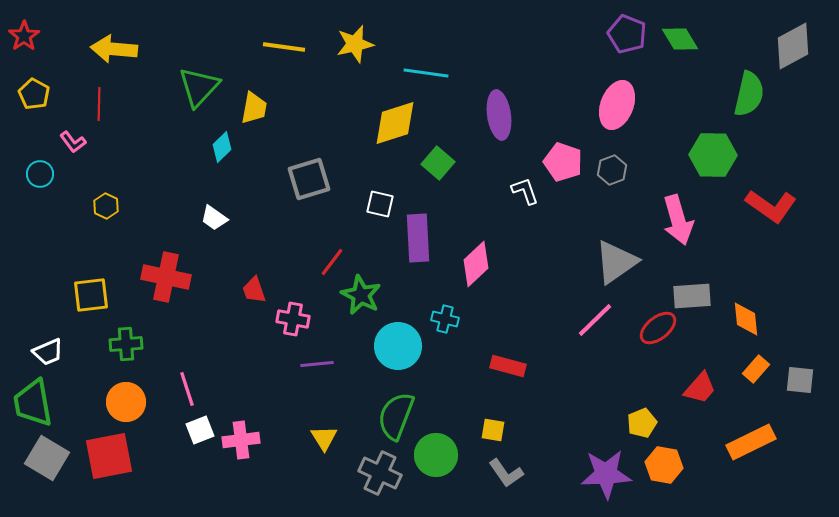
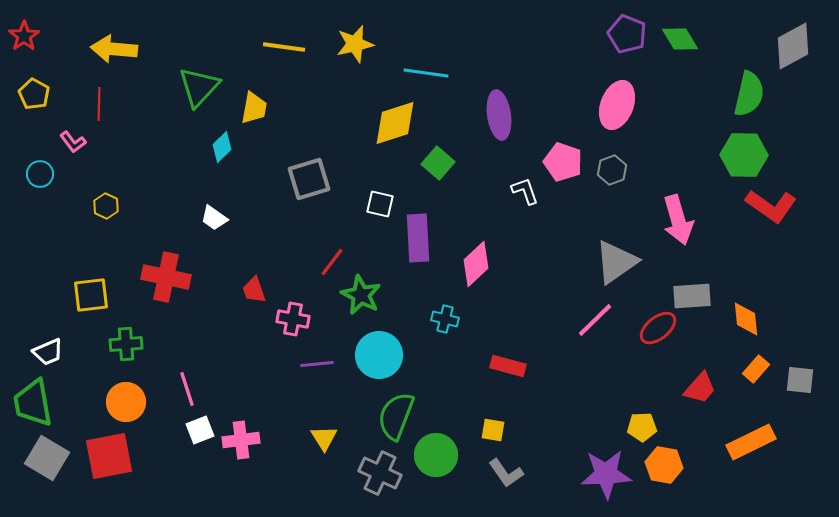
green hexagon at (713, 155): moved 31 px right
cyan circle at (398, 346): moved 19 px left, 9 px down
yellow pentagon at (642, 423): moved 4 px down; rotated 20 degrees clockwise
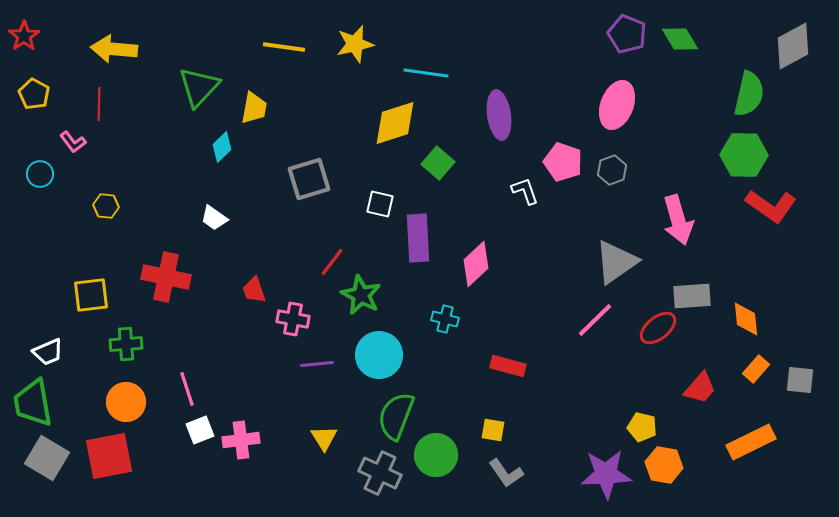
yellow hexagon at (106, 206): rotated 20 degrees counterclockwise
yellow pentagon at (642, 427): rotated 16 degrees clockwise
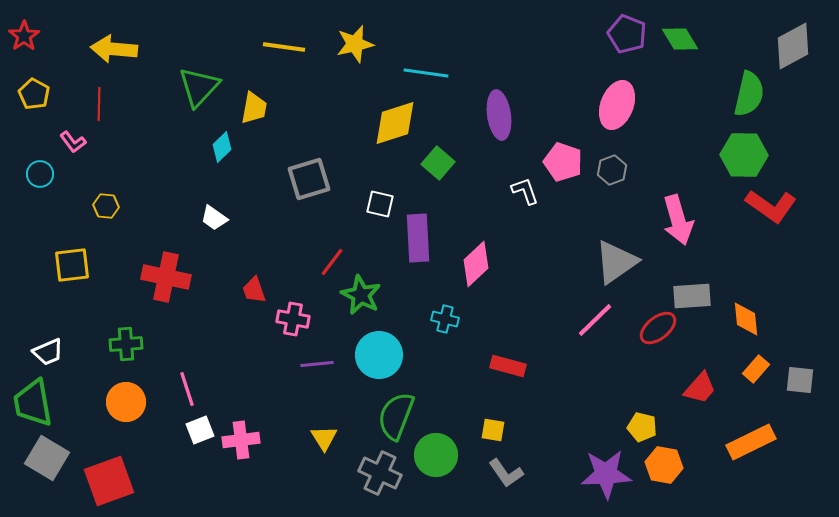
yellow square at (91, 295): moved 19 px left, 30 px up
red square at (109, 456): moved 25 px down; rotated 9 degrees counterclockwise
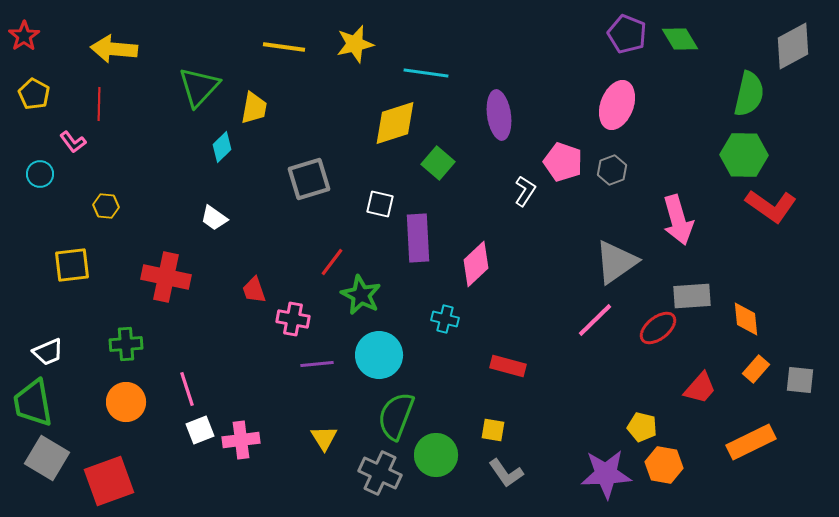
white L-shape at (525, 191): rotated 52 degrees clockwise
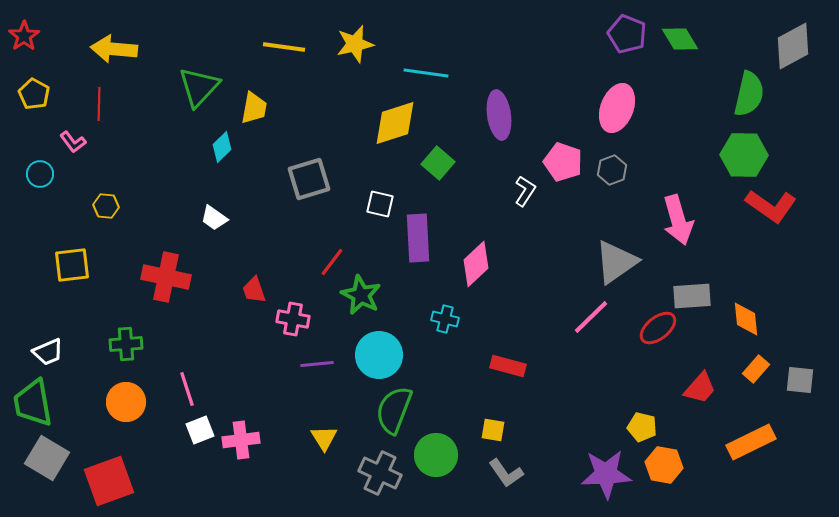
pink ellipse at (617, 105): moved 3 px down
pink line at (595, 320): moved 4 px left, 3 px up
green semicircle at (396, 416): moved 2 px left, 6 px up
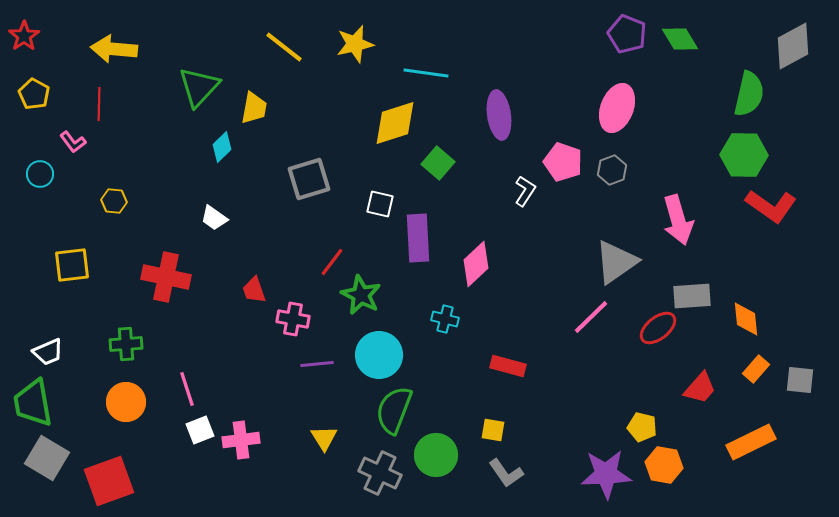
yellow line at (284, 47): rotated 30 degrees clockwise
yellow hexagon at (106, 206): moved 8 px right, 5 px up
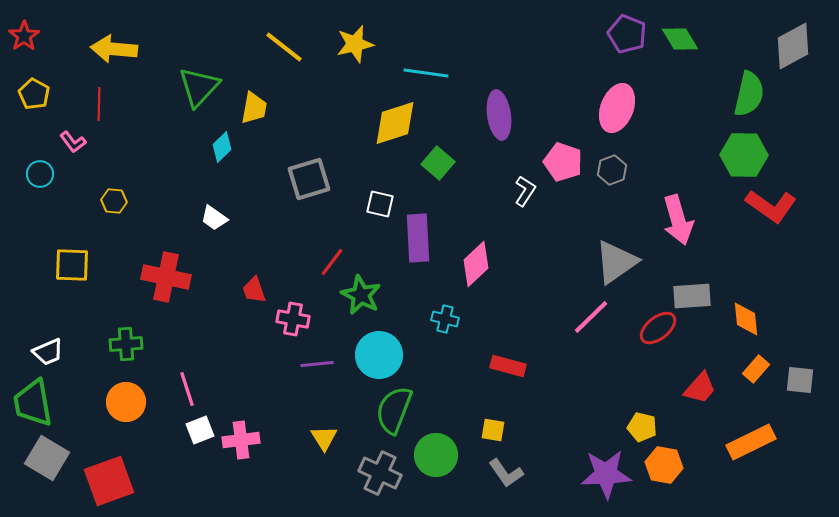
yellow square at (72, 265): rotated 9 degrees clockwise
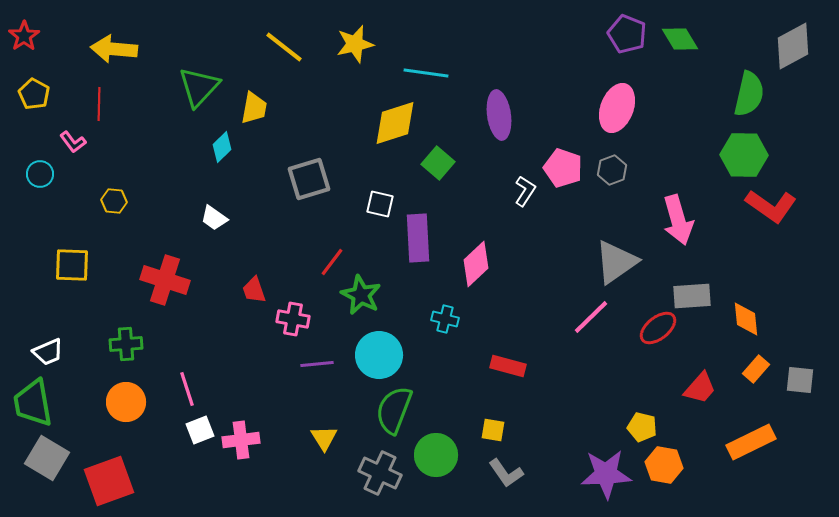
pink pentagon at (563, 162): moved 6 px down
red cross at (166, 277): moved 1 px left, 3 px down; rotated 6 degrees clockwise
